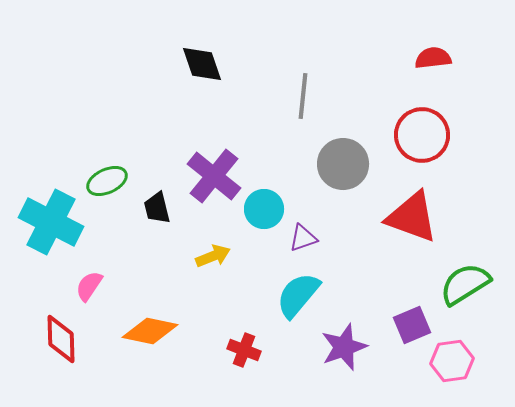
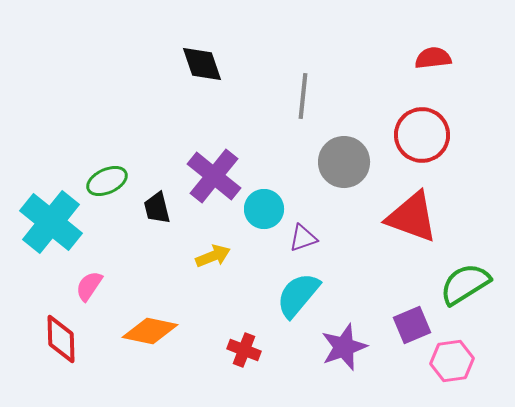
gray circle: moved 1 px right, 2 px up
cyan cross: rotated 12 degrees clockwise
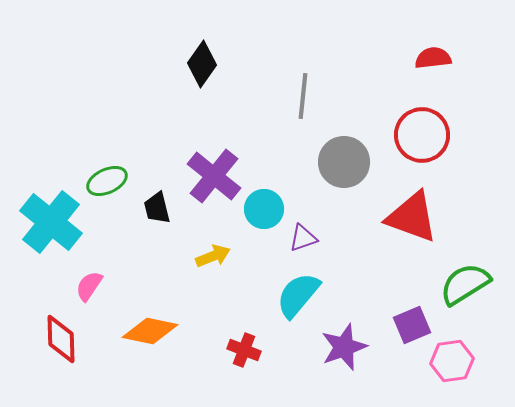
black diamond: rotated 54 degrees clockwise
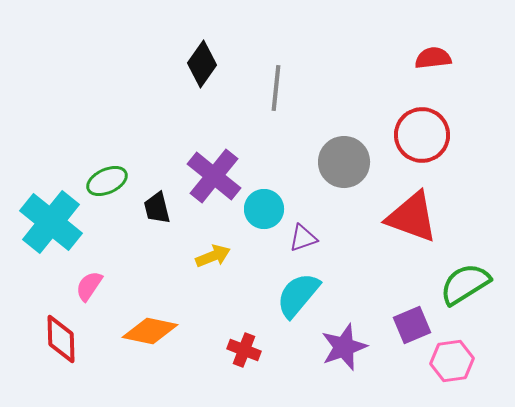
gray line: moved 27 px left, 8 px up
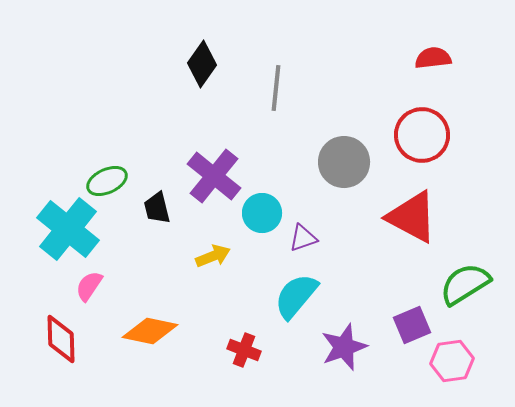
cyan circle: moved 2 px left, 4 px down
red triangle: rotated 8 degrees clockwise
cyan cross: moved 17 px right, 7 px down
cyan semicircle: moved 2 px left, 1 px down
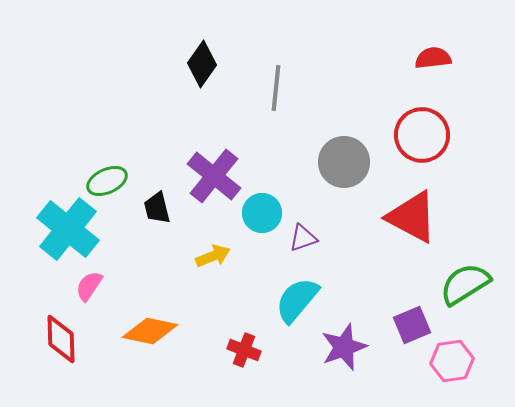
cyan semicircle: moved 1 px right, 4 px down
